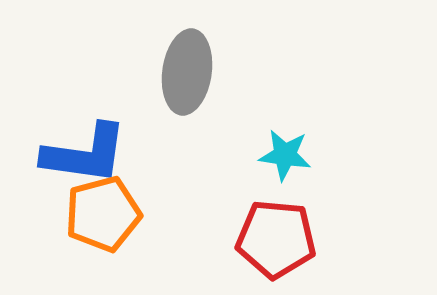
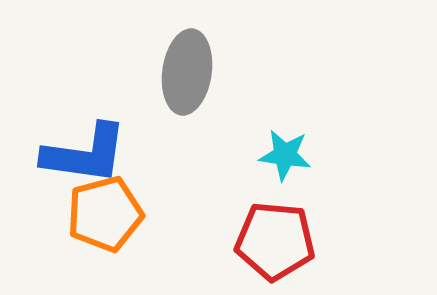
orange pentagon: moved 2 px right
red pentagon: moved 1 px left, 2 px down
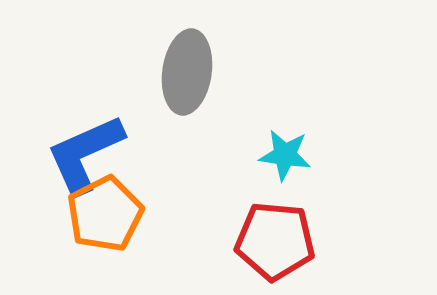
blue L-shape: rotated 148 degrees clockwise
orange pentagon: rotated 12 degrees counterclockwise
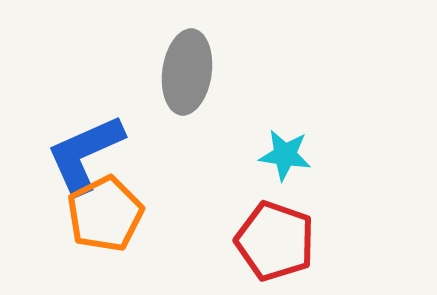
red pentagon: rotated 14 degrees clockwise
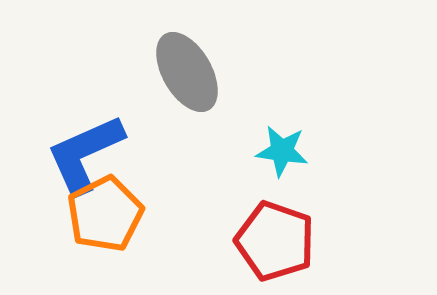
gray ellipse: rotated 38 degrees counterclockwise
cyan star: moved 3 px left, 4 px up
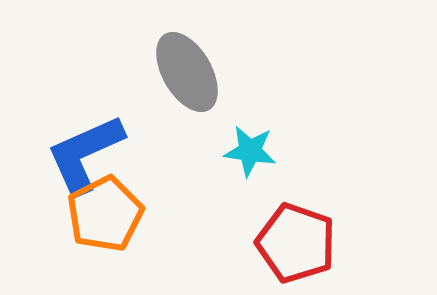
cyan star: moved 32 px left
red pentagon: moved 21 px right, 2 px down
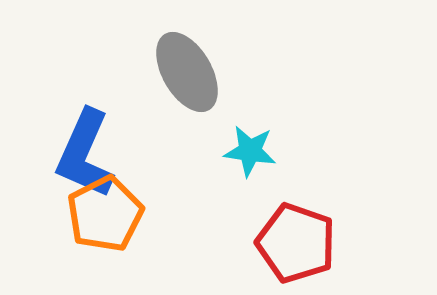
blue L-shape: rotated 42 degrees counterclockwise
